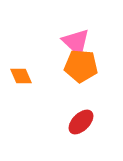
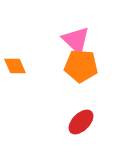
pink triangle: moved 2 px up
orange diamond: moved 6 px left, 10 px up
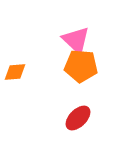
orange diamond: moved 6 px down; rotated 70 degrees counterclockwise
red ellipse: moved 3 px left, 4 px up
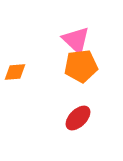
orange pentagon: rotated 12 degrees counterclockwise
